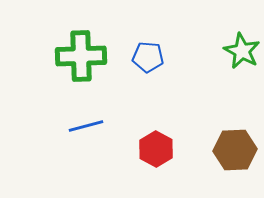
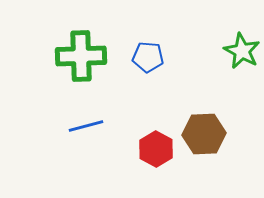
brown hexagon: moved 31 px left, 16 px up
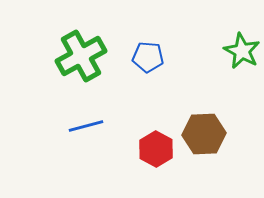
green cross: rotated 27 degrees counterclockwise
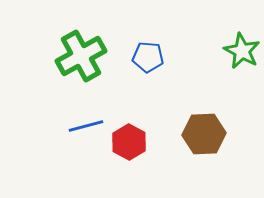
red hexagon: moved 27 px left, 7 px up
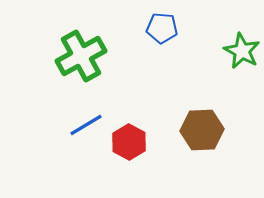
blue pentagon: moved 14 px right, 29 px up
blue line: moved 1 px up; rotated 16 degrees counterclockwise
brown hexagon: moved 2 px left, 4 px up
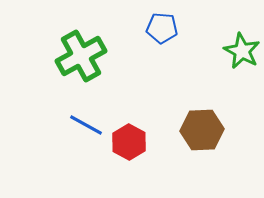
blue line: rotated 60 degrees clockwise
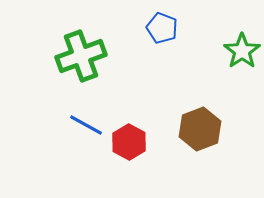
blue pentagon: rotated 16 degrees clockwise
green star: rotated 9 degrees clockwise
green cross: rotated 9 degrees clockwise
brown hexagon: moved 2 px left, 1 px up; rotated 18 degrees counterclockwise
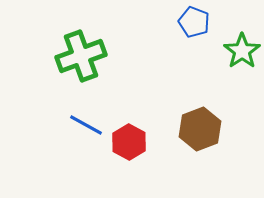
blue pentagon: moved 32 px right, 6 px up
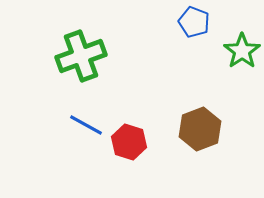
red hexagon: rotated 12 degrees counterclockwise
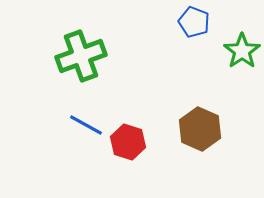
brown hexagon: rotated 15 degrees counterclockwise
red hexagon: moved 1 px left
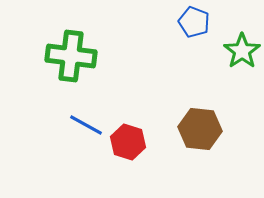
green cross: moved 10 px left; rotated 27 degrees clockwise
brown hexagon: rotated 18 degrees counterclockwise
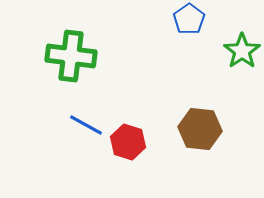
blue pentagon: moved 5 px left, 3 px up; rotated 16 degrees clockwise
